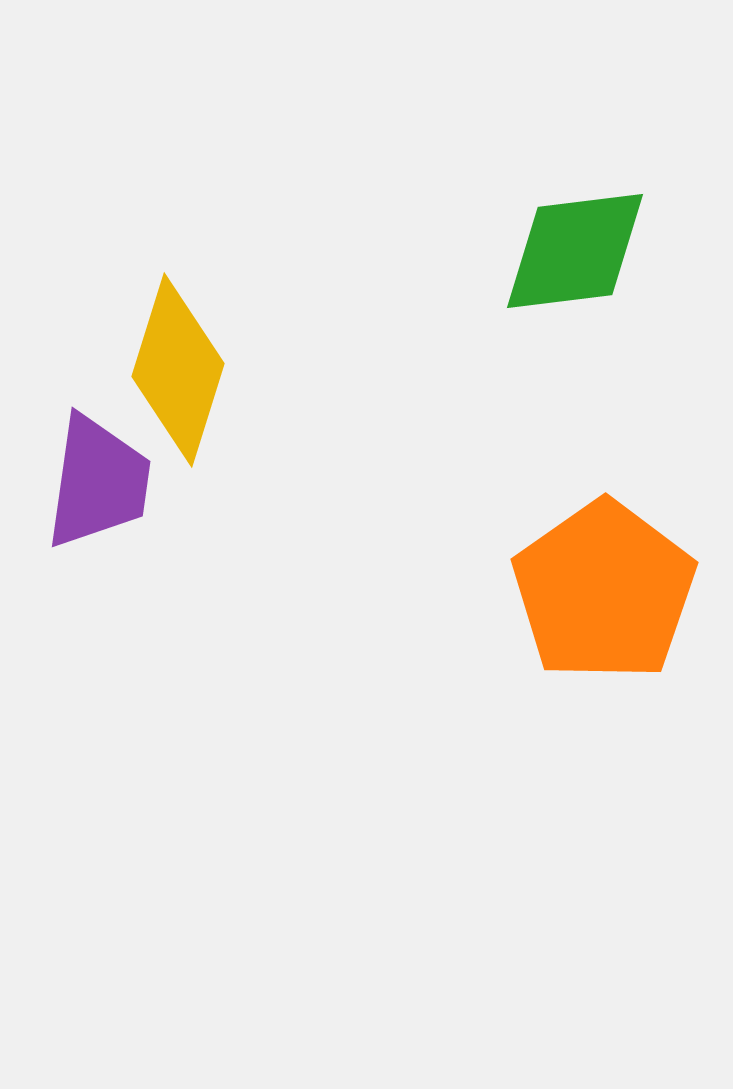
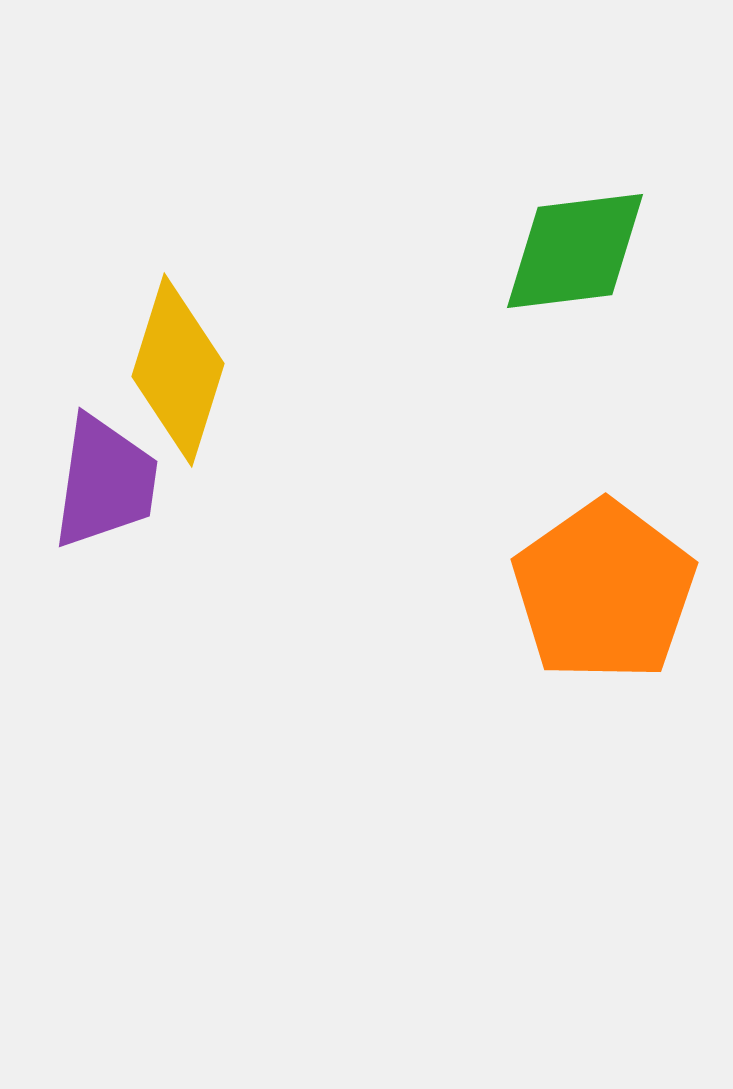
purple trapezoid: moved 7 px right
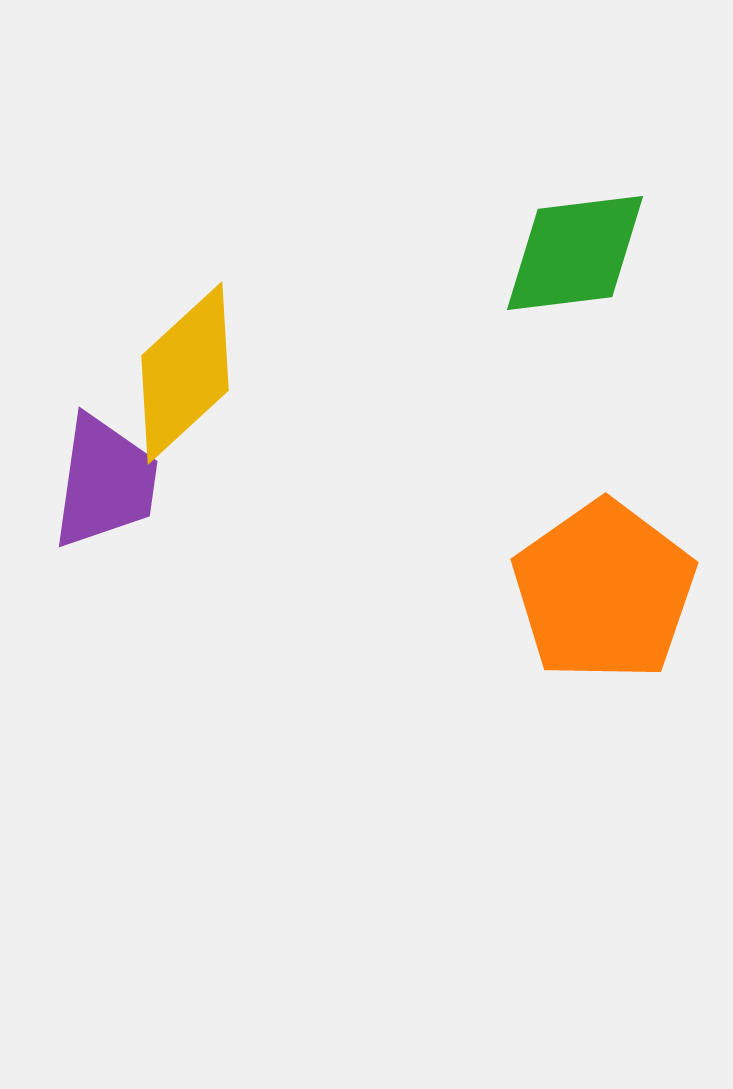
green diamond: moved 2 px down
yellow diamond: moved 7 px right, 3 px down; rotated 30 degrees clockwise
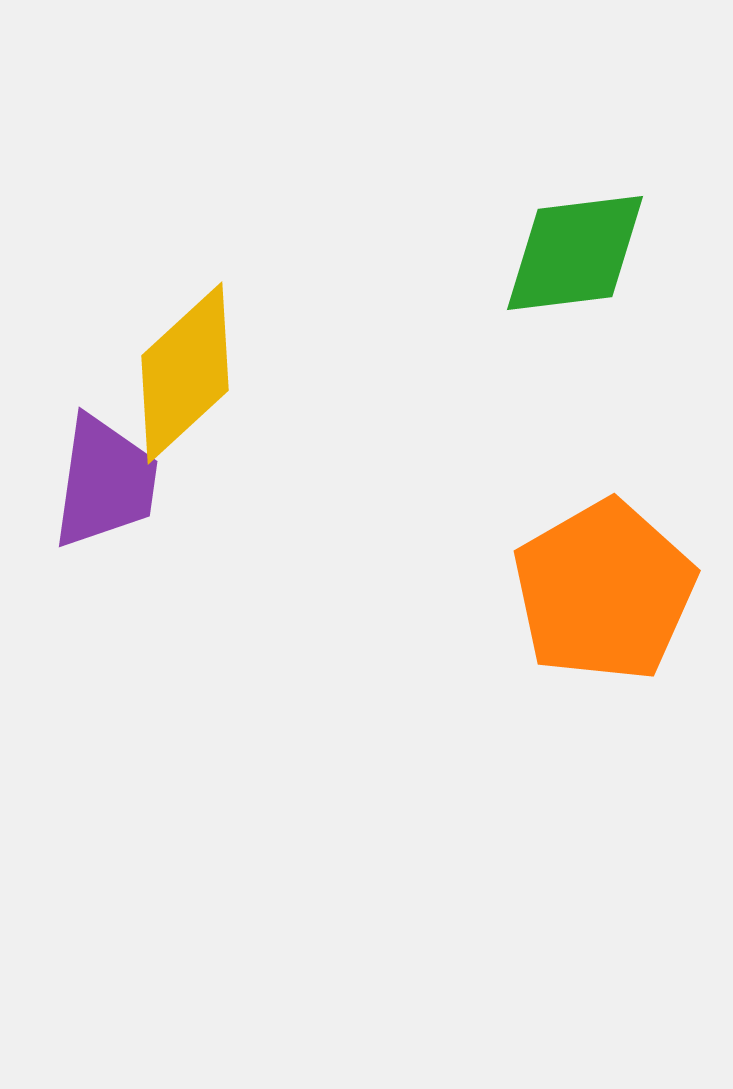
orange pentagon: rotated 5 degrees clockwise
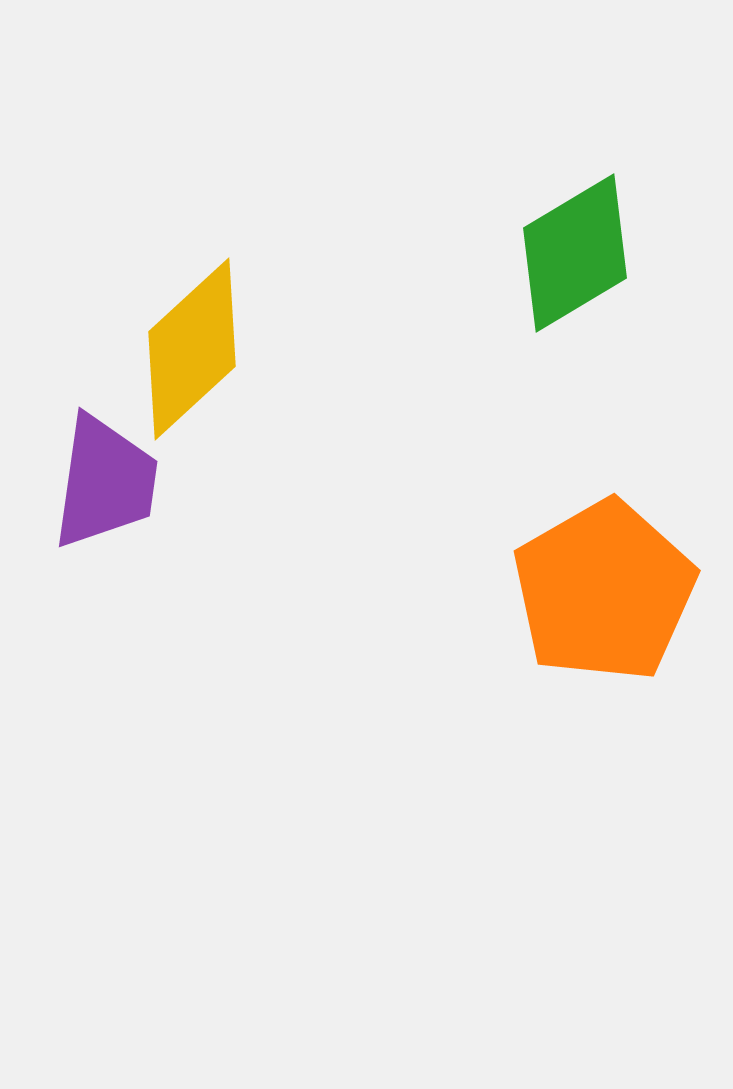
green diamond: rotated 24 degrees counterclockwise
yellow diamond: moved 7 px right, 24 px up
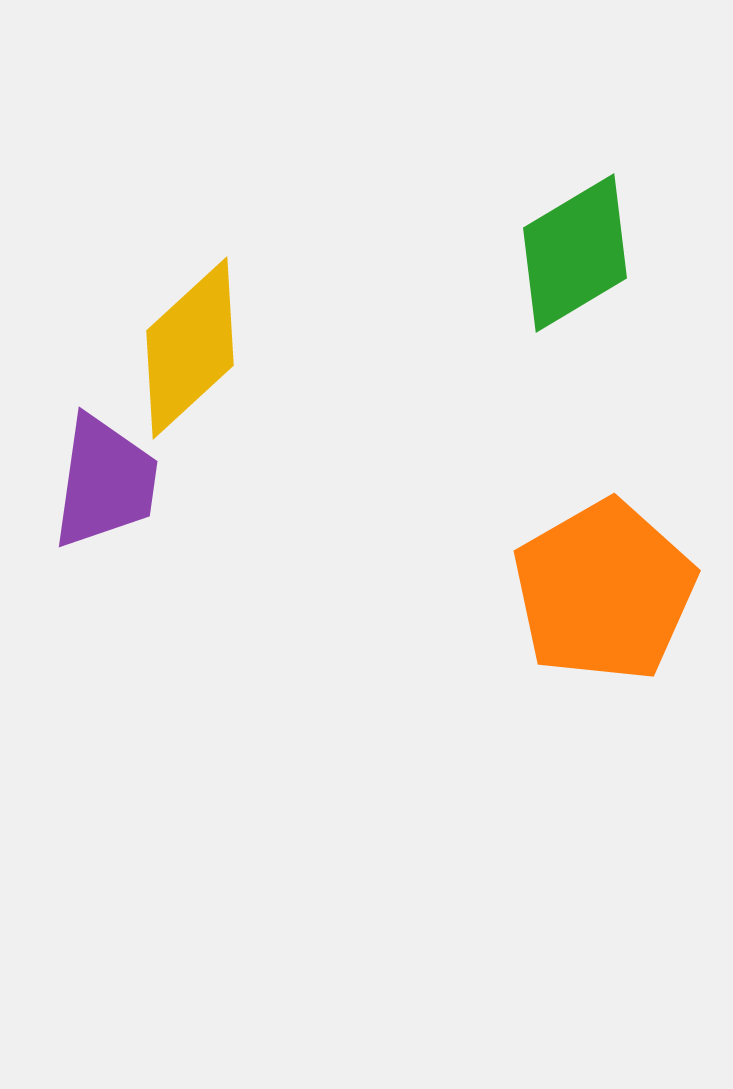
yellow diamond: moved 2 px left, 1 px up
